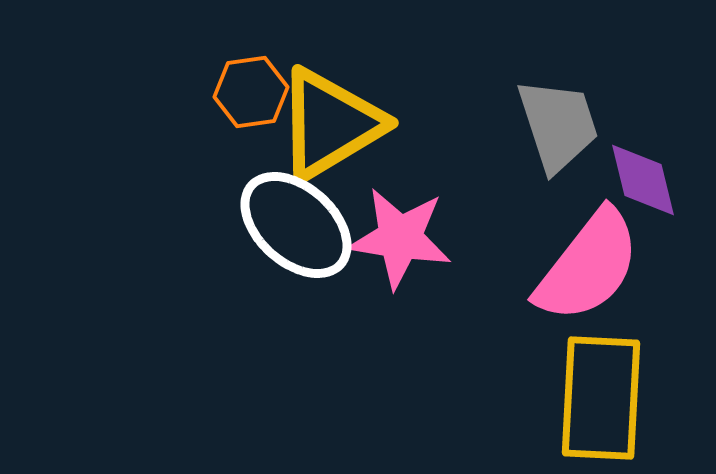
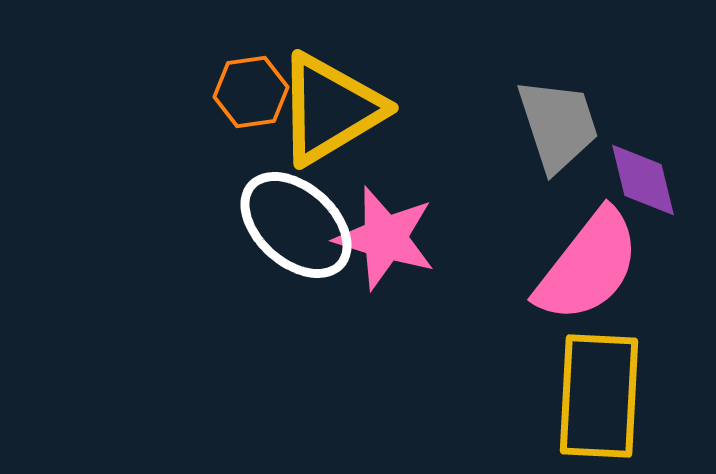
yellow triangle: moved 15 px up
pink star: moved 15 px left; rotated 8 degrees clockwise
yellow rectangle: moved 2 px left, 2 px up
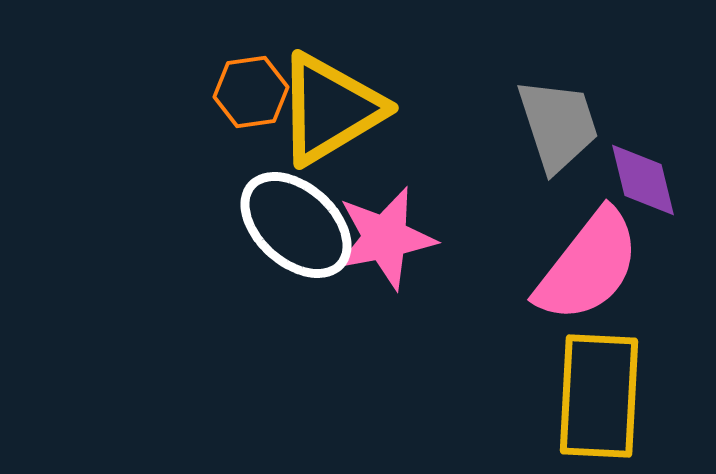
pink star: rotated 28 degrees counterclockwise
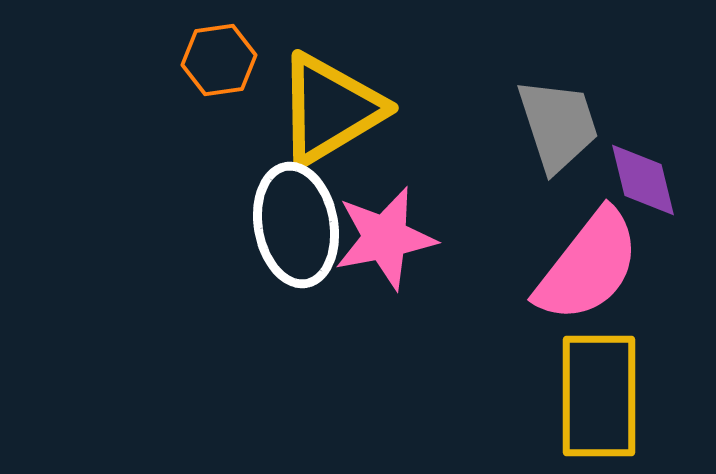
orange hexagon: moved 32 px left, 32 px up
white ellipse: rotated 38 degrees clockwise
yellow rectangle: rotated 3 degrees counterclockwise
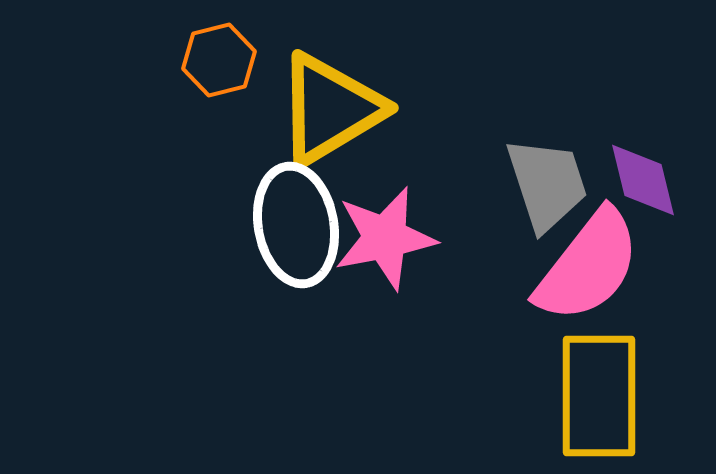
orange hexagon: rotated 6 degrees counterclockwise
gray trapezoid: moved 11 px left, 59 px down
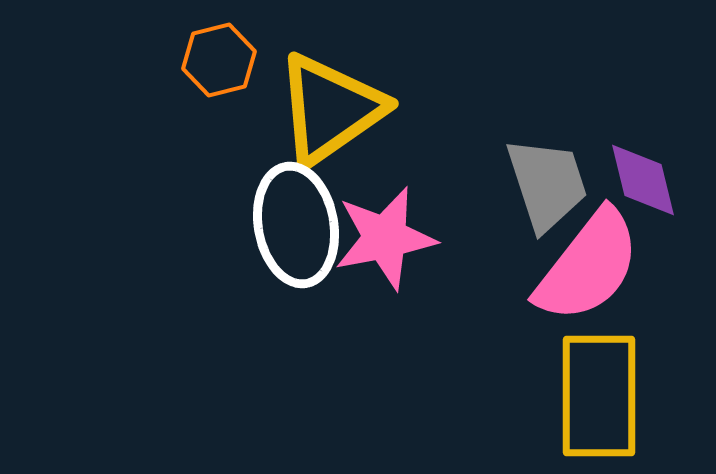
yellow triangle: rotated 4 degrees counterclockwise
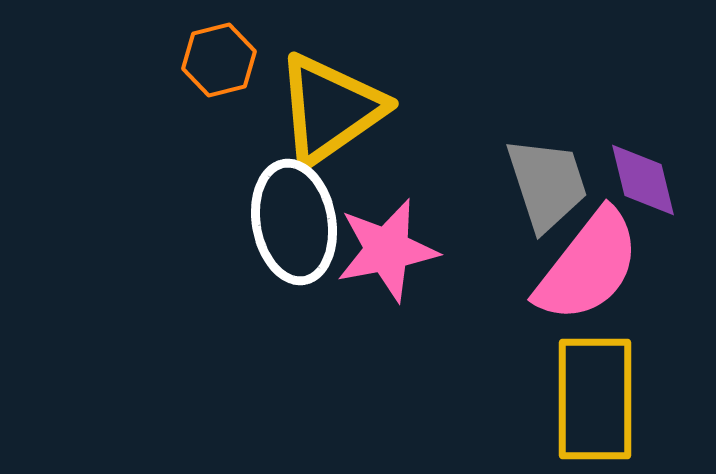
white ellipse: moved 2 px left, 3 px up
pink star: moved 2 px right, 12 px down
yellow rectangle: moved 4 px left, 3 px down
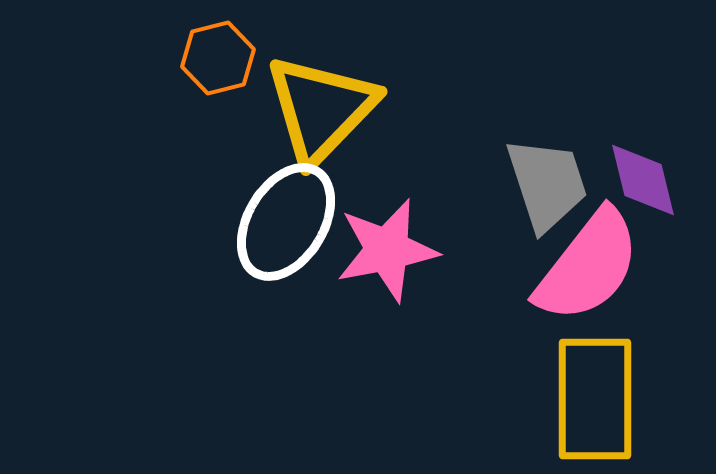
orange hexagon: moved 1 px left, 2 px up
yellow triangle: moved 9 px left; rotated 11 degrees counterclockwise
white ellipse: moved 8 px left; rotated 41 degrees clockwise
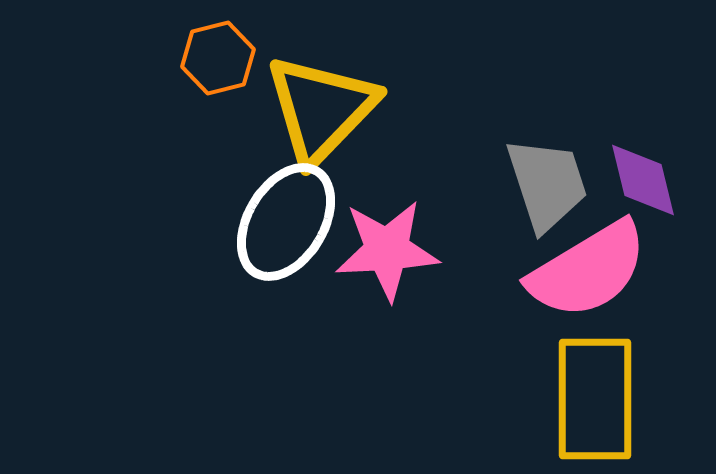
pink star: rotated 8 degrees clockwise
pink semicircle: moved 4 px down; rotated 21 degrees clockwise
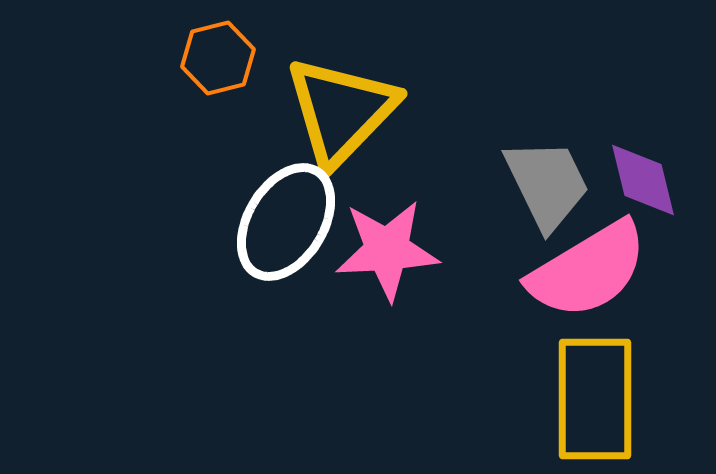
yellow triangle: moved 20 px right, 2 px down
gray trapezoid: rotated 8 degrees counterclockwise
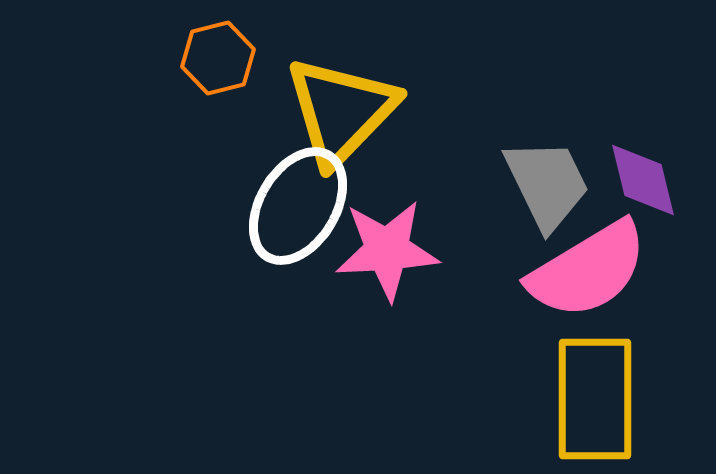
white ellipse: moved 12 px right, 16 px up
